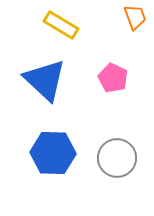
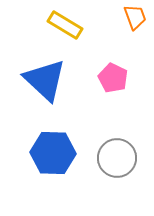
yellow rectangle: moved 4 px right
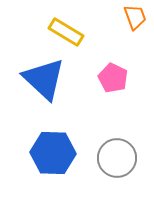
yellow rectangle: moved 1 px right, 7 px down
blue triangle: moved 1 px left, 1 px up
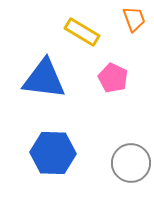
orange trapezoid: moved 1 px left, 2 px down
yellow rectangle: moved 16 px right
blue triangle: rotated 36 degrees counterclockwise
gray circle: moved 14 px right, 5 px down
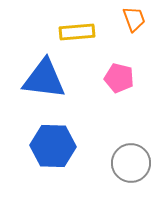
yellow rectangle: moved 5 px left; rotated 36 degrees counterclockwise
pink pentagon: moved 6 px right; rotated 12 degrees counterclockwise
blue hexagon: moved 7 px up
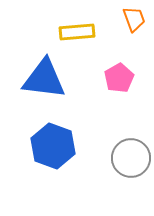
pink pentagon: rotated 28 degrees clockwise
blue hexagon: rotated 18 degrees clockwise
gray circle: moved 5 px up
